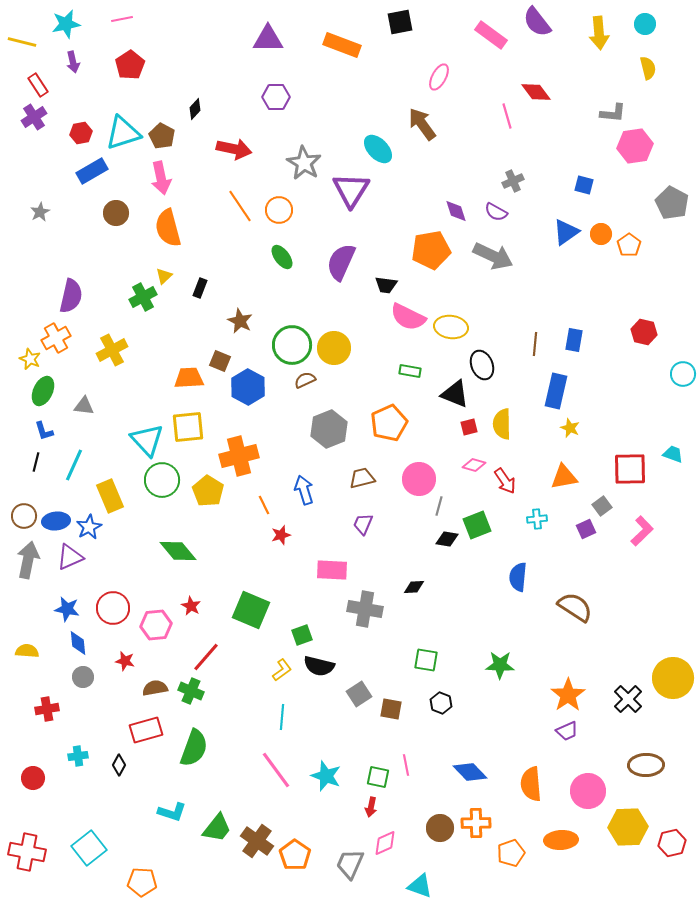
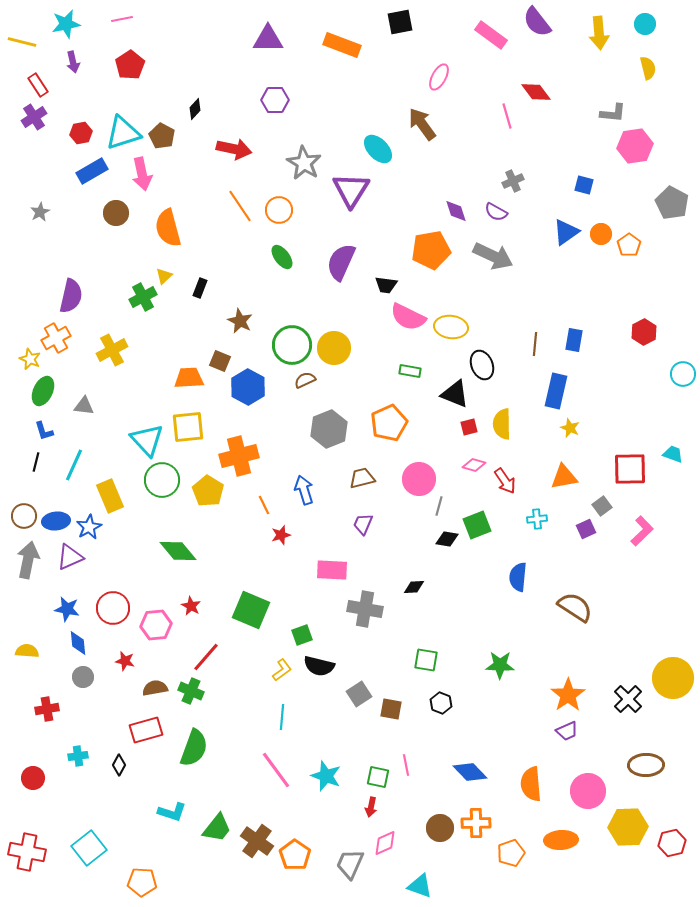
purple hexagon at (276, 97): moved 1 px left, 3 px down
pink arrow at (161, 178): moved 19 px left, 4 px up
red hexagon at (644, 332): rotated 20 degrees clockwise
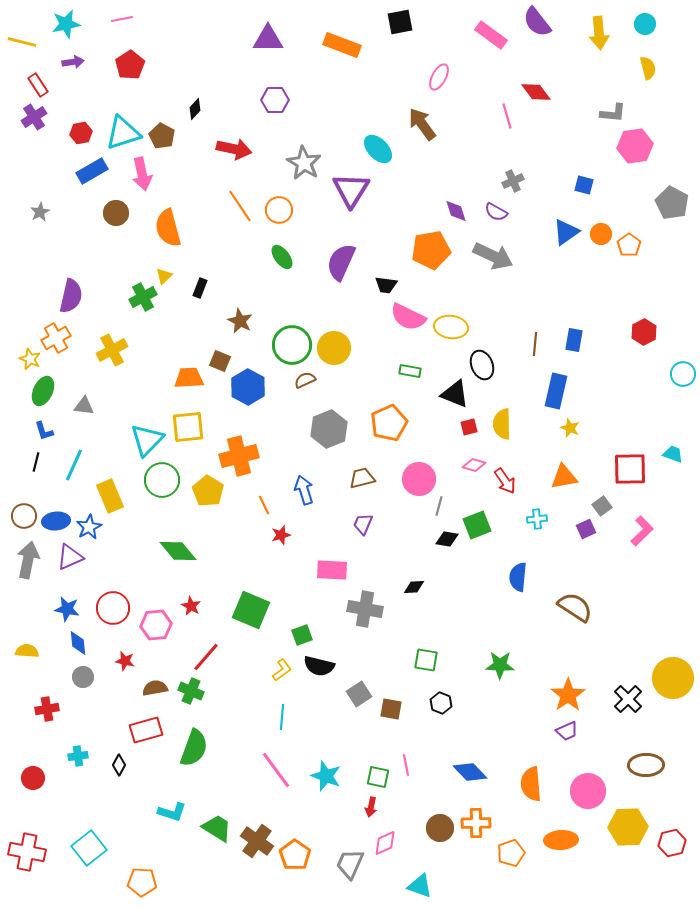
purple arrow at (73, 62): rotated 85 degrees counterclockwise
cyan triangle at (147, 440): rotated 27 degrees clockwise
green trapezoid at (217, 828): rotated 96 degrees counterclockwise
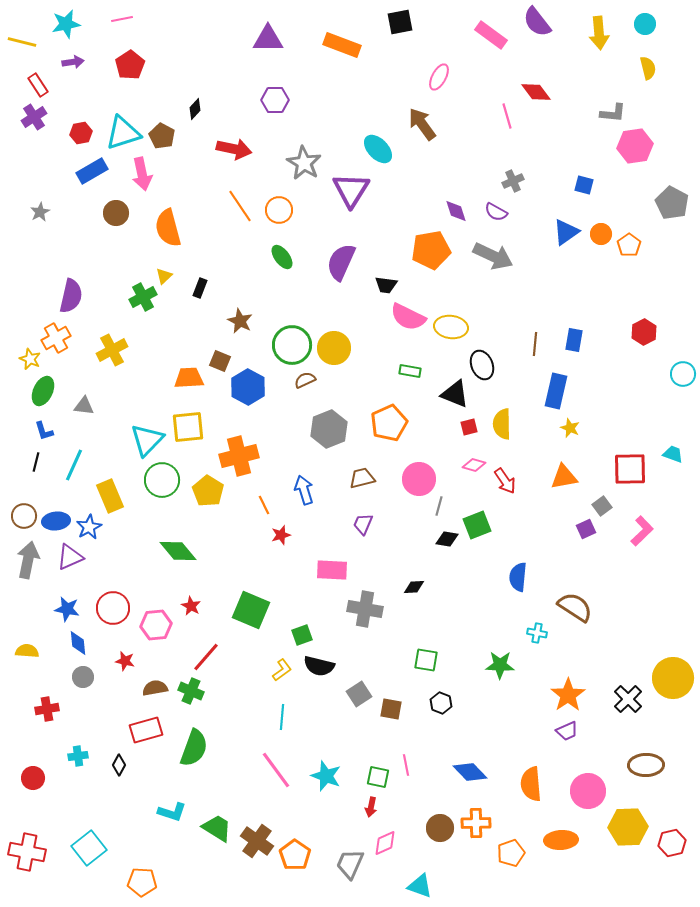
cyan cross at (537, 519): moved 114 px down; rotated 18 degrees clockwise
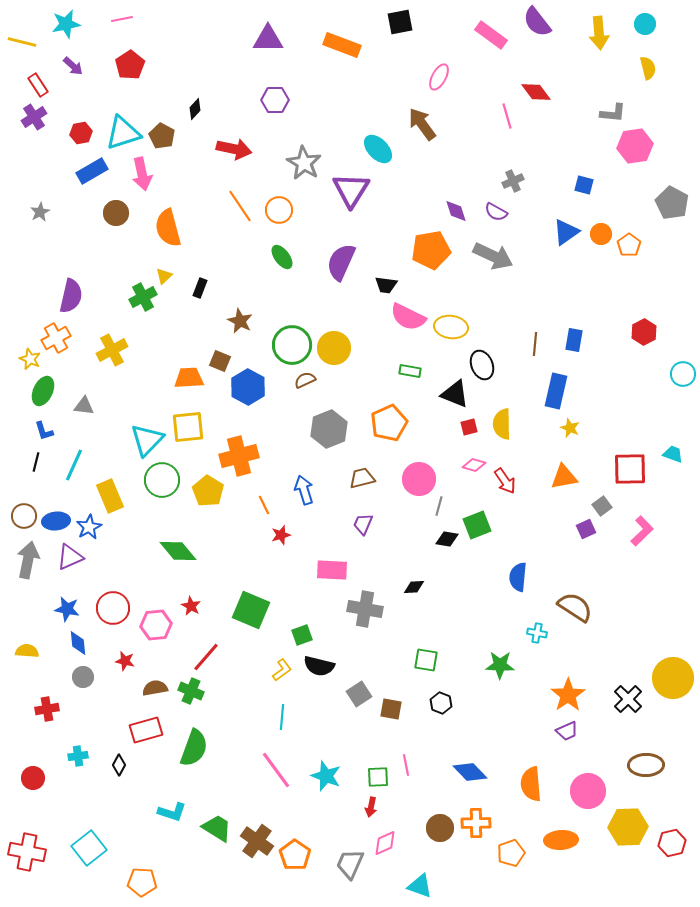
purple arrow at (73, 62): moved 4 px down; rotated 50 degrees clockwise
green square at (378, 777): rotated 15 degrees counterclockwise
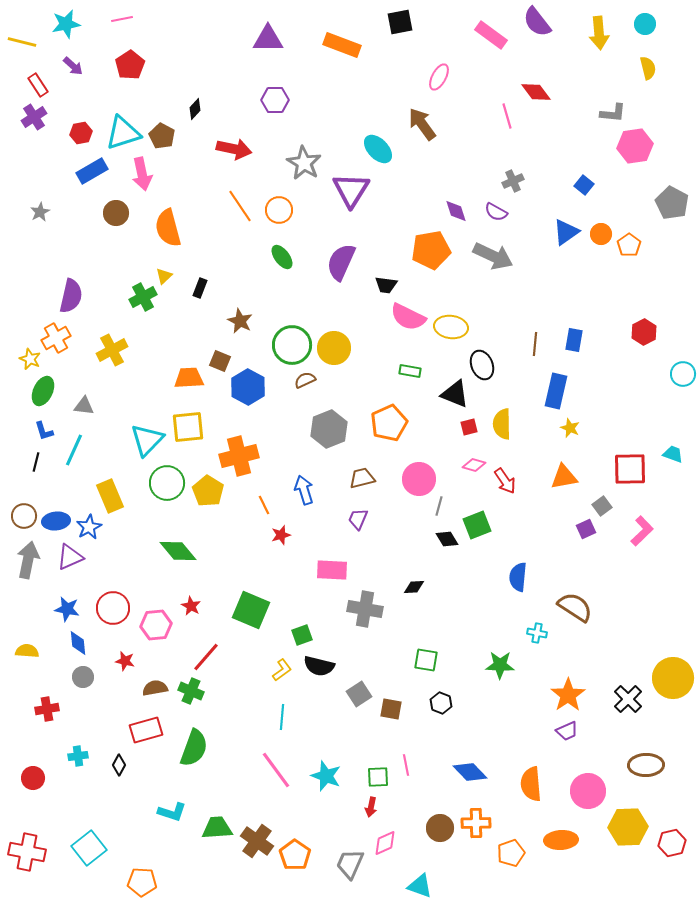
blue square at (584, 185): rotated 24 degrees clockwise
cyan line at (74, 465): moved 15 px up
green circle at (162, 480): moved 5 px right, 3 px down
purple trapezoid at (363, 524): moved 5 px left, 5 px up
black diamond at (447, 539): rotated 50 degrees clockwise
green trapezoid at (217, 828): rotated 36 degrees counterclockwise
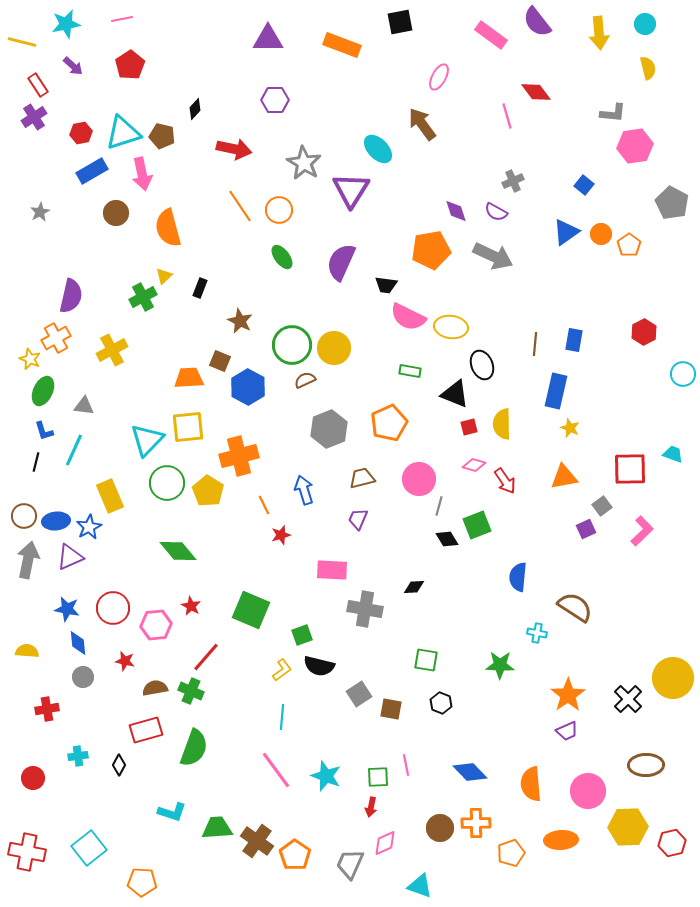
brown pentagon at (162, 136): rotated 15 degrees counterclockwise
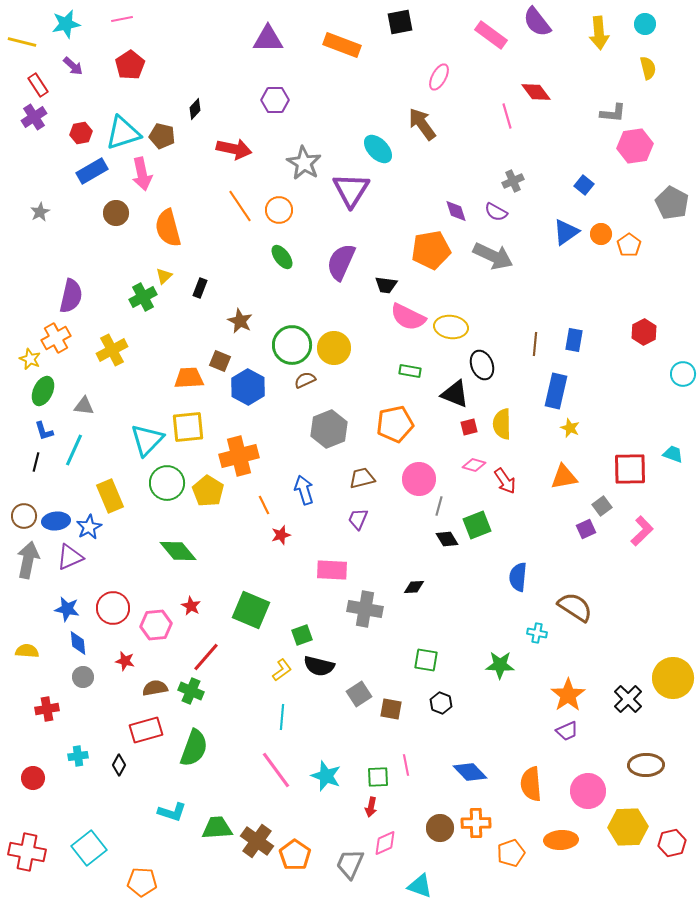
orange pentagon at (389, 423): moved 6 px right, 1 px down; rotated 12 degrees clockwise
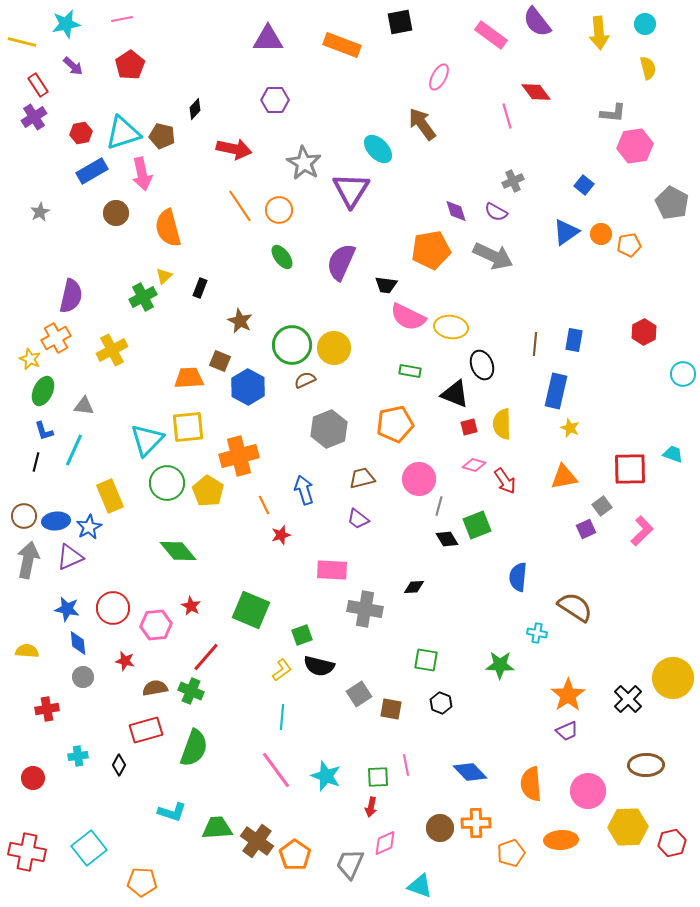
orange pentagon at (629, 245): rotated 25 degrees clockwise
purple trapezoid at (358, 519): rotated 75 degrees counterclockwise
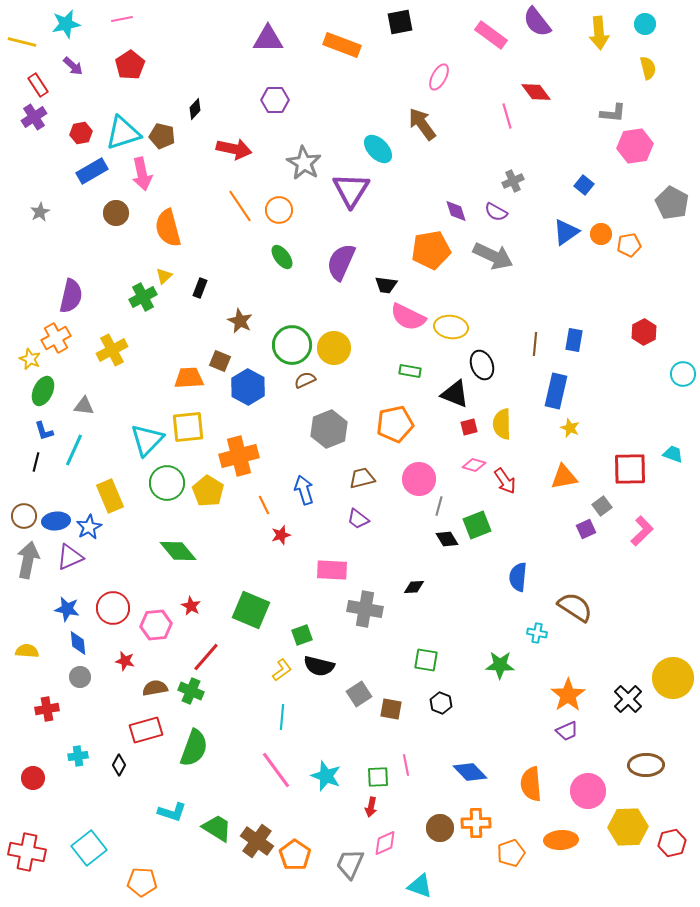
gray circle at (83, 677): moved 3 px left
green trapezoid at (217, 828): rotated 36 degrees clockwise
